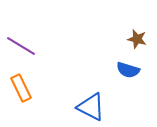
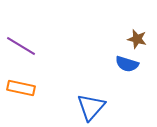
blue semicircle: moved 1 px left, 6 px up
orange rectangle: rotated 52 degrees counterclockwise
blue triangle: rotated 44 degrees clockwise
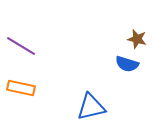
blue triangle: rotated 36 degrees clockwise
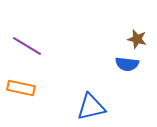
purple line: moved 6 px right
blue semicircle: rotated 10 degrees counterclockwise
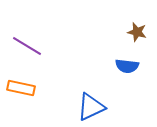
brown star: moved 7 px up
blue semicircle: moved 2 px down
blue triangle: rotated 12 degrees counterclockwise
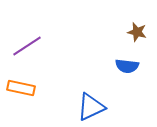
purple line: rotated 64 degrees counterclockwise
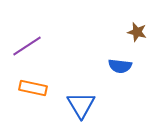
blue semicircle: moved 7 px left
orange rectangle: moved 12 px right
blue triangle: moved 10 px left, 2 px up; rotated 36 degrees counterclockwise
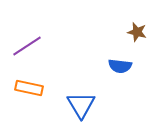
orange rectangle: moved 4 px left
